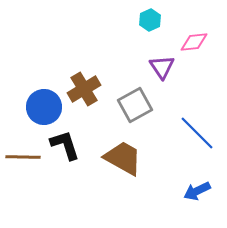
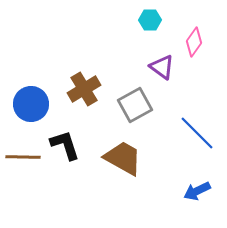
cyan hexagon: rotated 25 degrees clockwise
pink diamond: rotated 48 degrees counterclockwise
purple triangle: rotated 20 degrees counterclockwise
blue circle: moved 13 px left, 3 px up
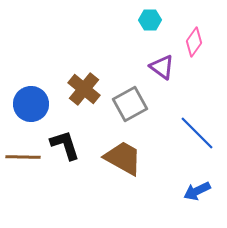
brown cross: rotated 20 degrees counterclockwise
gray square: moved 5 px left, 1 px up
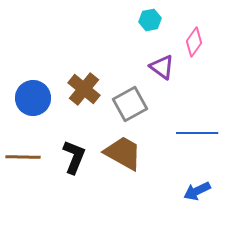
cyan hexagon: rotated 10 degrees counterclockwise
blue circle: moved 2 px right, 6 px up
blue line: rotated 45 degrees counterclockwise
black L-shape: moved 9 px right, 12 px down; rotated 40 degrees clockwise
brown trapezoid: moved 5 px up
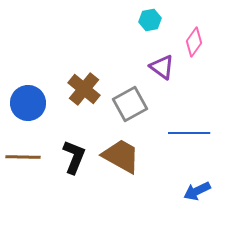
blue circle: moved 5 px left, 5 px down
blue line: moved 8 px left
brown trapezoid: moved 2 px left, 3 px down
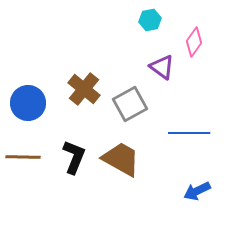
brown trapezoid: moved 3 px down
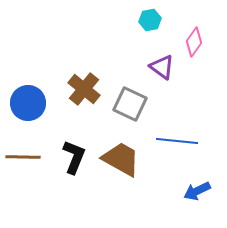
gray square: rotated 36 degrees counterclockwise
blue line: moved 12 px left, 8 px down; rotated 6 degrees clockwise
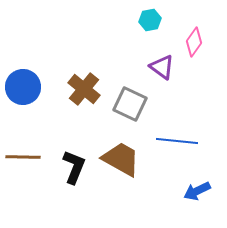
blue circle: moved 5 px left, 16 px up
black L-shape: moved 10 px down
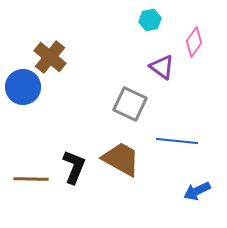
brown cross: moved 34 px left, 32 px up
brown line: moved 8 px right, 22 px down
